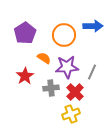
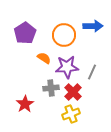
red star: moved 28 px down
red cross: moved 2 px left
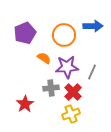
purple pentagon: rotated 10 degrees clockwise
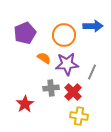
purple star: moved 3 px up
yellow cross: moved 8 px right, 2 px down; rotated 30 degrees clockwise
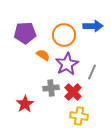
purple pentagon: rotated 20 degrees clockwise
orange semicircle: moved 1 px left, 3 px up
purple star: rotated 25 degrees counterclockwise
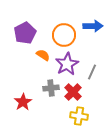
purple pentagon: rotated 25 degrees counterclockwise
red star: moved 2 px left, 2 px up
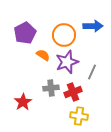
purple star: moved 2 px up; rotated 10 degrees clockwise
red cross: rotated 24 degrees clockwise
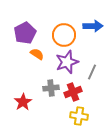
orange semicircle: moved 6 px left, 1 px up
